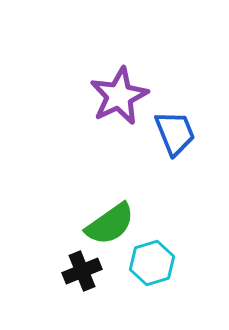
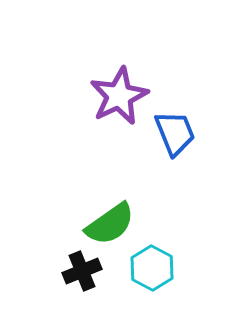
cyan hexagon: moved 5 px down; rotated 15 degrees counterclockwise
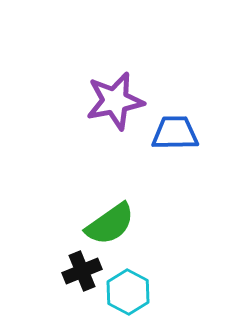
purple star: moved 4 px left, 5 px down; rotated 14 degrees clockwise
blue trapezoid: rotated 69 degrees counterclockwise
cyan hexagon: moved 24 px left, 24 px down
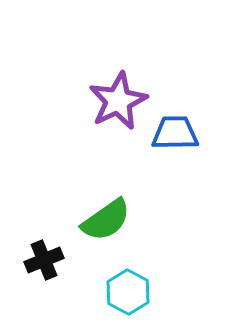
purple star: moved 3 px right; rotated 14 degrees counterclockwise
green semicircle: moved 4 px left, 4 px up
black cross: moved 38 px left, 11 px up
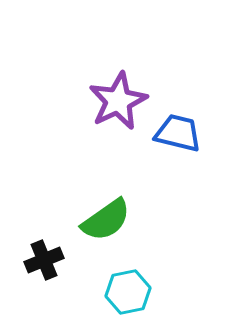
blue trapezoid: moved 3 px right; rotated 15 degrees clockwise
cyan hexagon: rotated 21 degrees clockwise
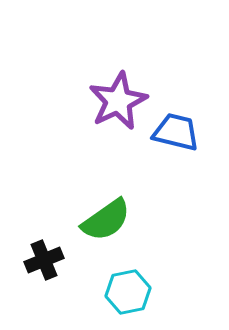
blue trapezoid: moved 2 px left, 1 px up
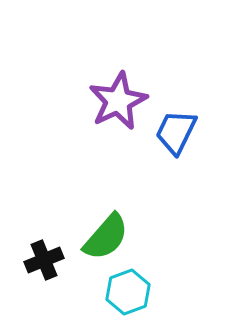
blue trapezoid: rotated 78 degrees counterclockwise
green semicircle: moved 17 px down; rotated 14 degrees counterclockwise
cyan hexagon: rotated 9 degrees counterclockwise
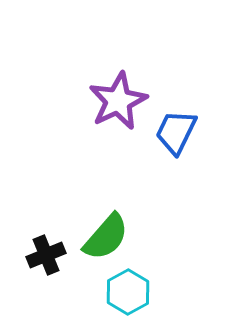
black cross: moved 2 px right, 5 px up
cyan hexagon: rotated 9 degrees counterclockwise
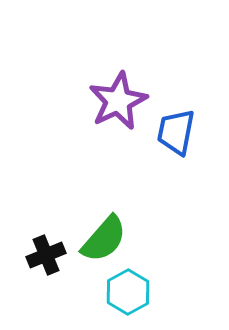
blue trapezoid: rotated 15 degrees counterclockwise
green semicircle: moved 2 px left, 2 px down
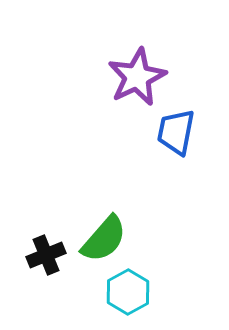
purple star: moved 19 px right, 24 px up
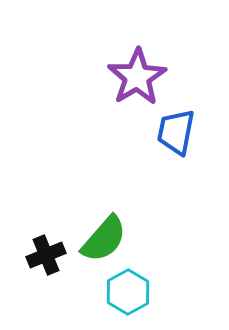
purple star: rotated 6 degrees counterclockwise
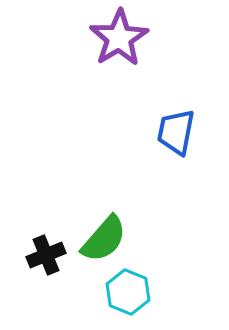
purple star: moved 18 px left, 39 px up
cyan hexagon: rotated 9 degrees counterclockwise
